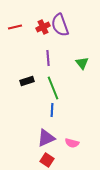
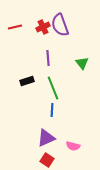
pink semicircle: moved 1 px right, 3 px down
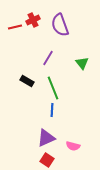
red cross: moved 10 px left, 7 px up
purple line: rotated 35 degrees clockwise
black rectangle: rotated 48 degrees clockwise
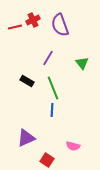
purple triangle: moved 20 px left
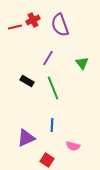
blue line: moved 15 px down
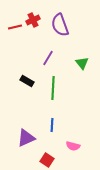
green line: rotated 25 degrees clockwise
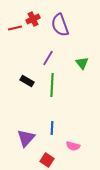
red cross: moved 1 px up
red line: moved 1 px down
green line: moved 1 px left, 3 px up
blue line: moved 3 px down
purple triangle: rotated 24 degrees counterclockwise
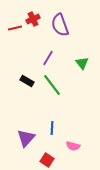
green line: rotated 40 degrees counterclockwise
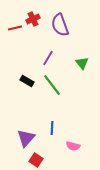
red square: moved 11 px left
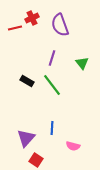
red cross: moved 1 px left, 1 px up
purple line: moved 4 px right; rotated 14 degrees counterclockwise
